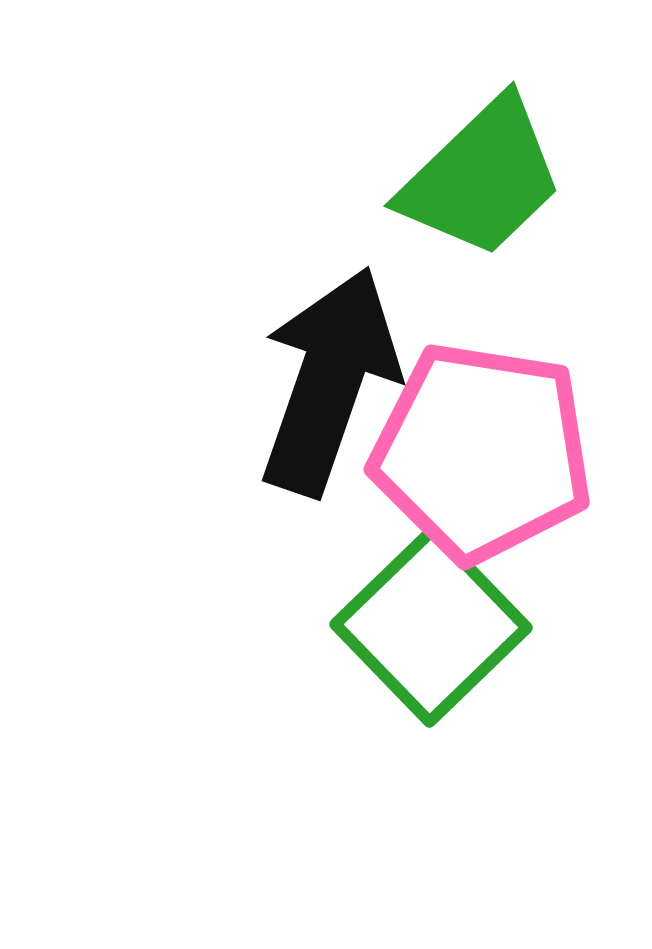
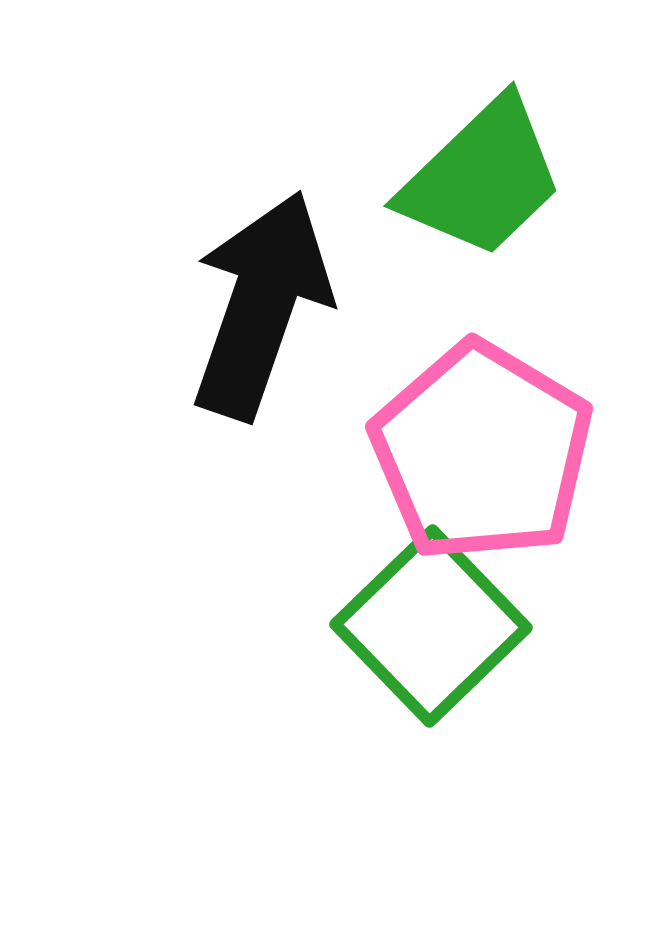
black arrow: moved 68 px left, 76 px up
pink pentagon: rotated 22 degrees clockwise
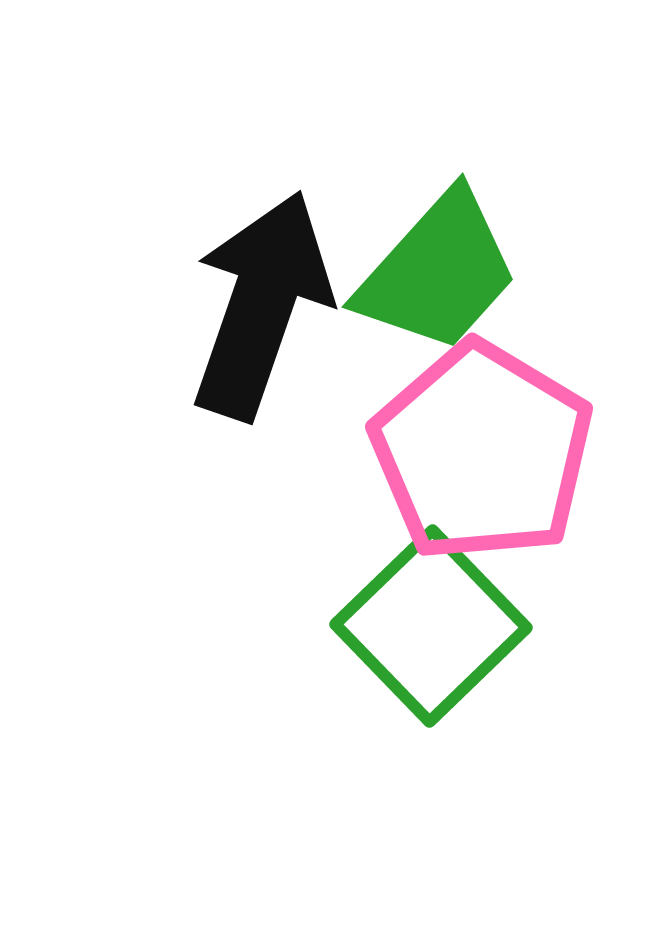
green trapezoid: moved 44 px left, 94 px down; rotated 4 degrees counterclockwise
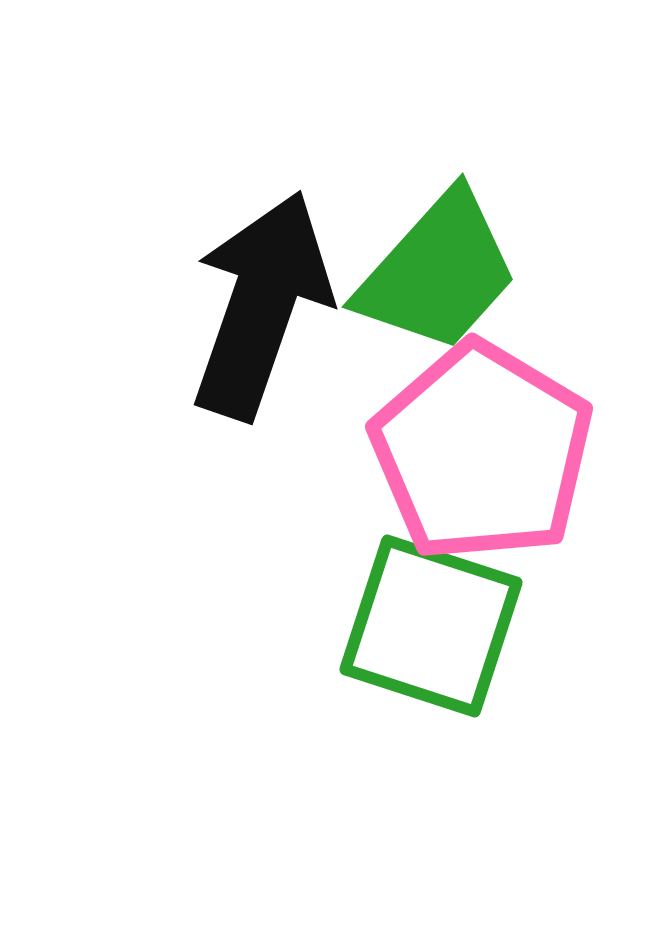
green square: rotated 28 degrees counterclockwise
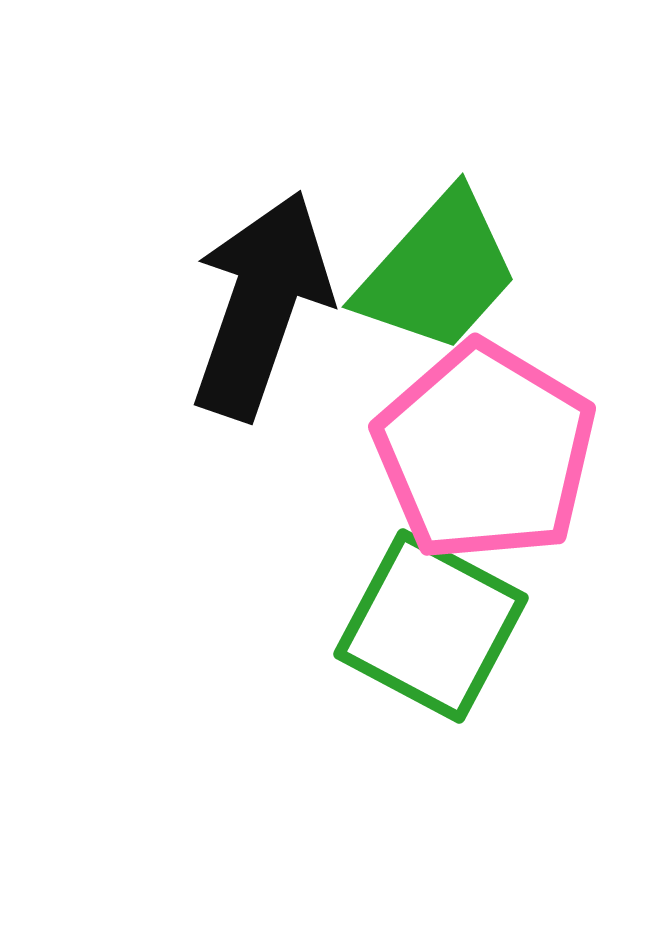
pink pentagon: moved 3 px right
green square: rotated 10 degrees clockwise
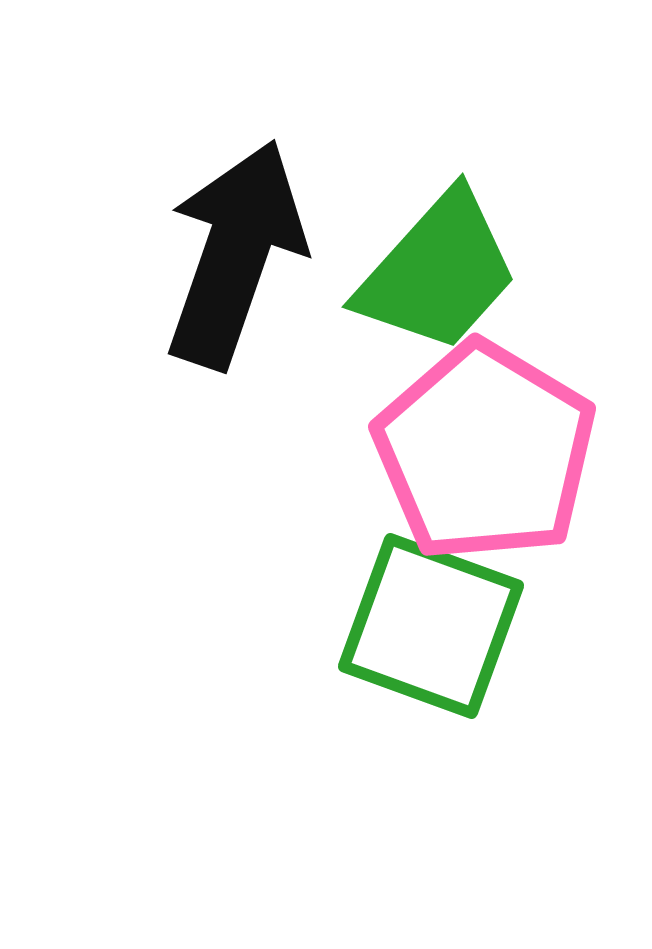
black arrow: moved 26 px left, 51 px up
green square: rotated 8 degrees counterclockwise
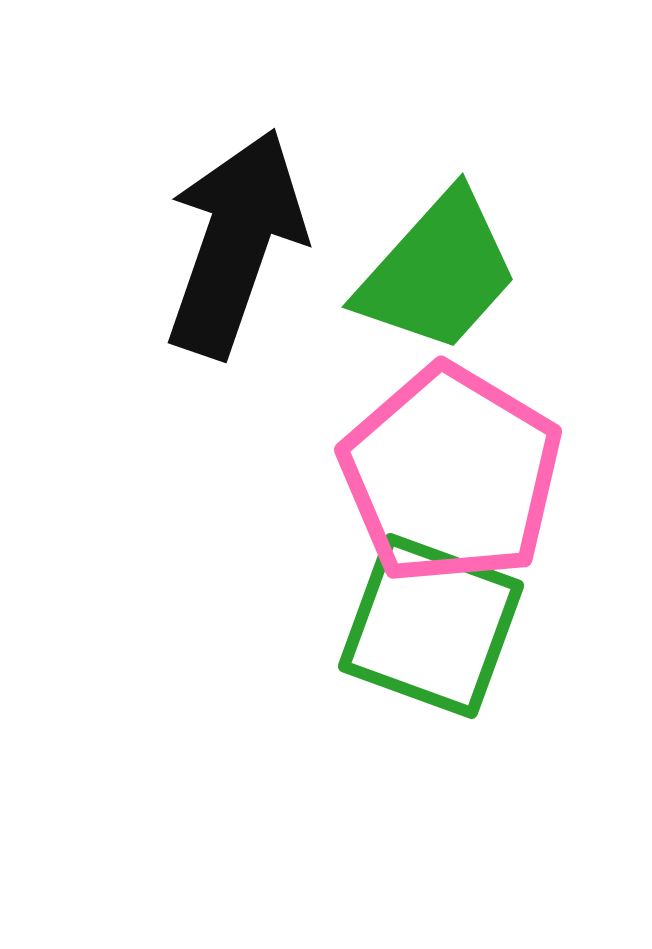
black arrow: moved 11 px up
pink pentagon: moved 34 px left, 23 px down
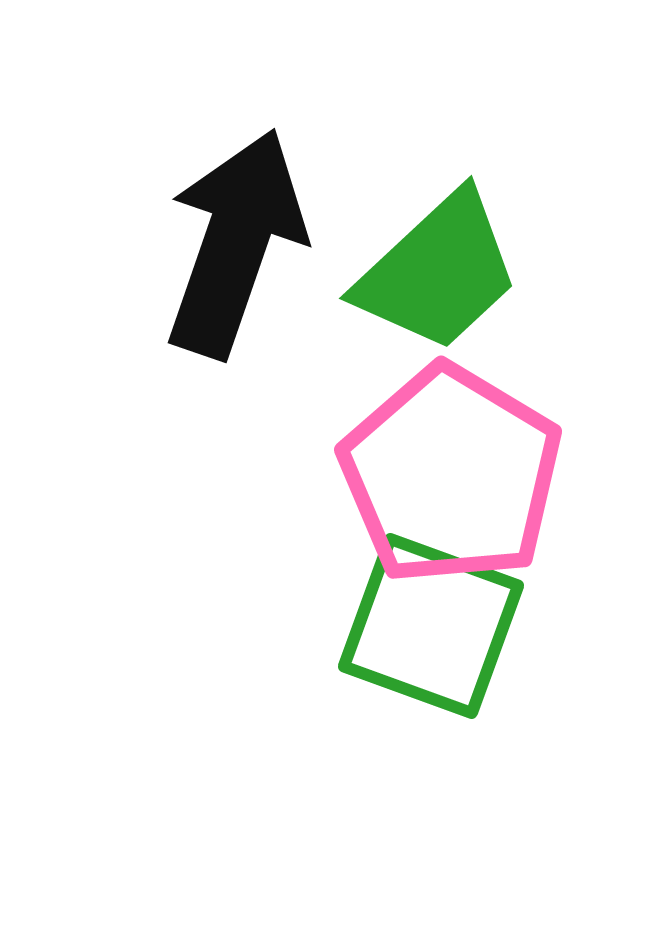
green trapezoid: rotated 5 degrees clockwise
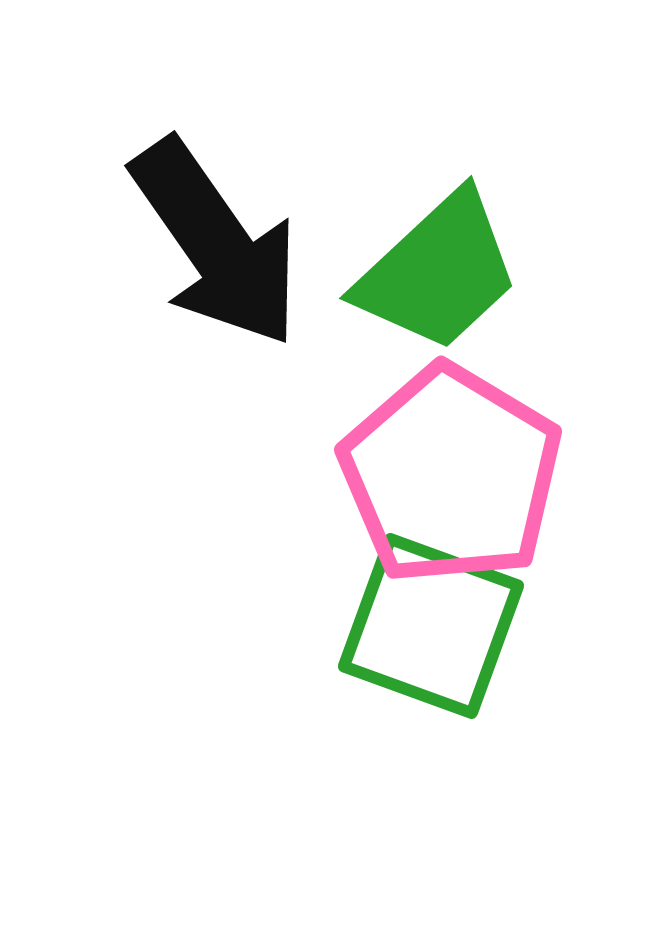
black arrow: moved 19 px left; rotated 126 degrees clockwise
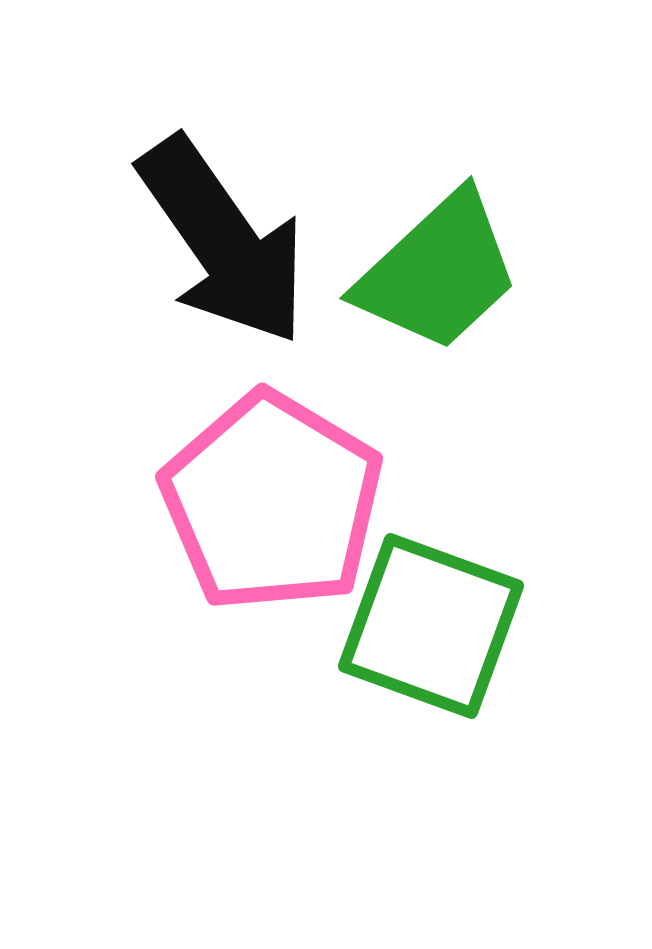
black arrow: moved 7 px right, 2 px up
pink pentagon: moved 179 px left, 27 px down
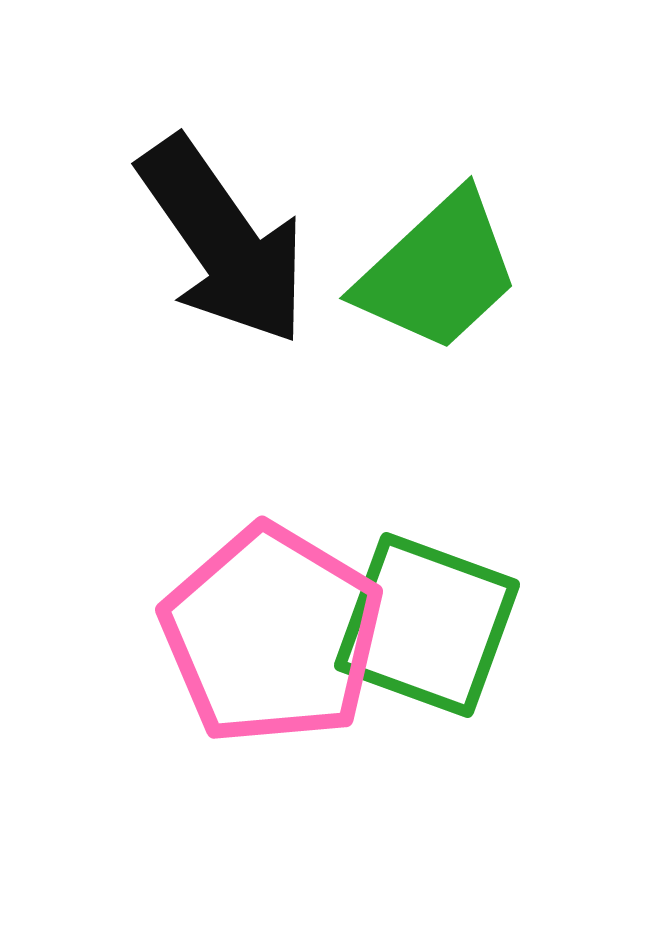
pink pentagon: moved 133 px down
green square: moved 4 px left, 1 px up
